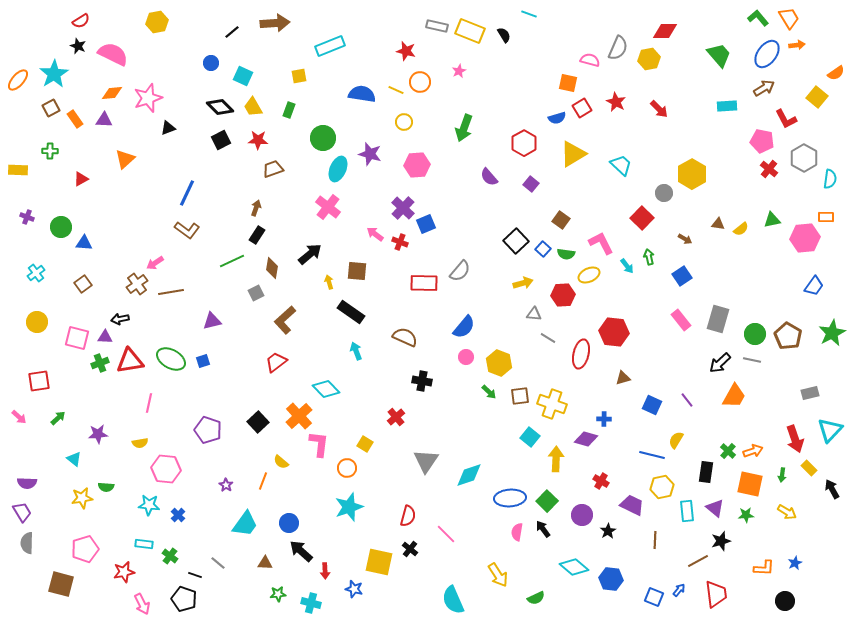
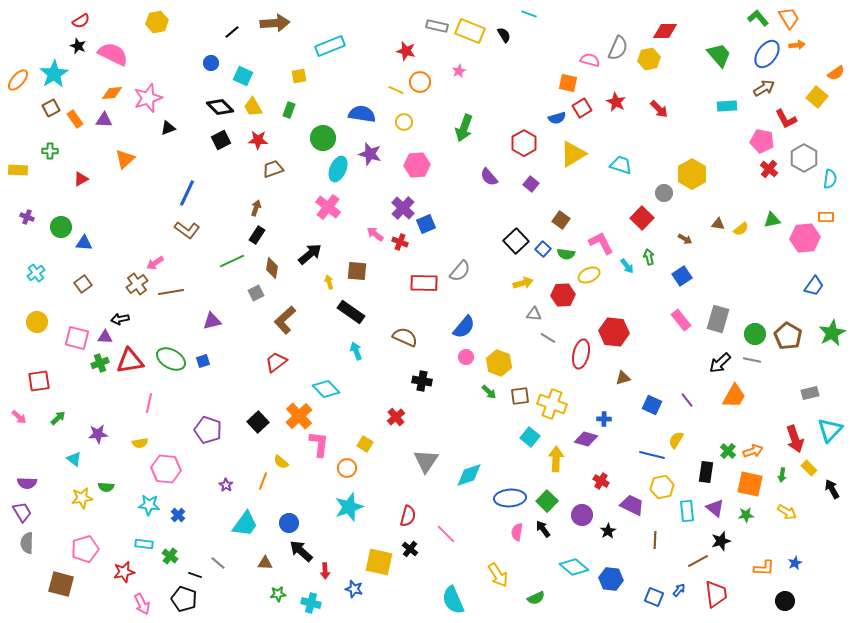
blue semicircle at (362, 94): moved 20 px down
cyan trapezoid at (621, 165): rotated 25 degrees counterclockwise
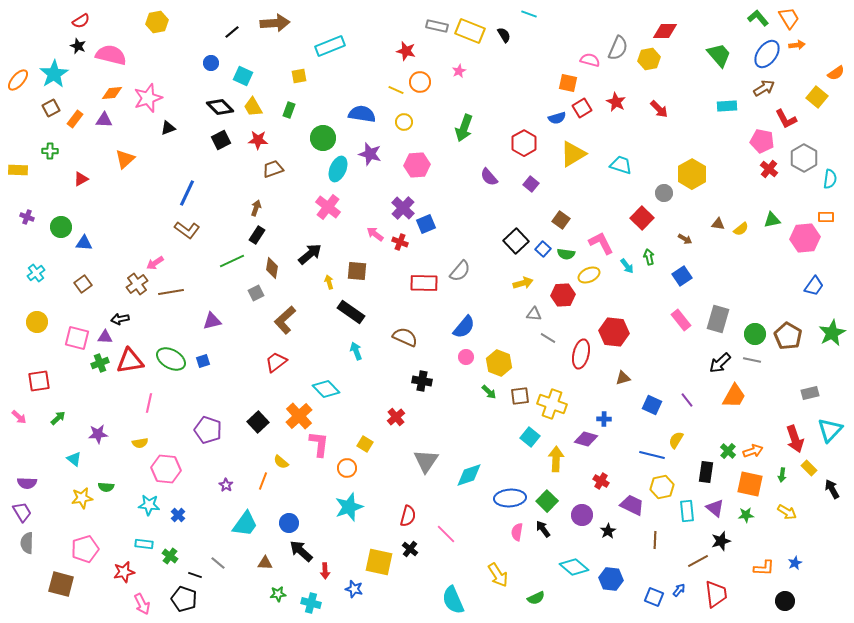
pink semicircle at (113, 54): moved 2 px left, 1 px down; rotated 12 degrees counterclockwise
orange rectangle at (75, 119): rotated 72 degrees clockwise
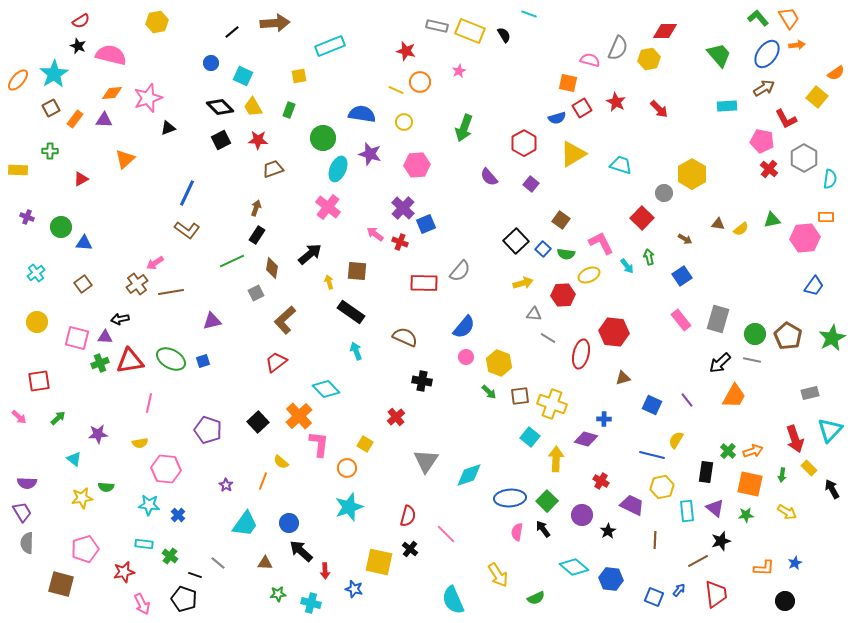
green star at (832, 333): moved 5 px down
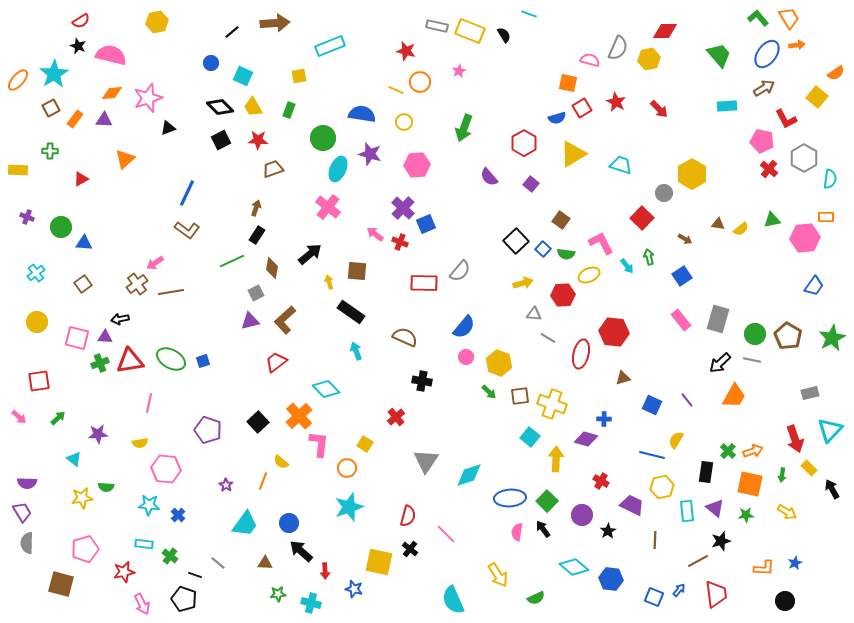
purple triangle at (212, 321): moved 38 px right
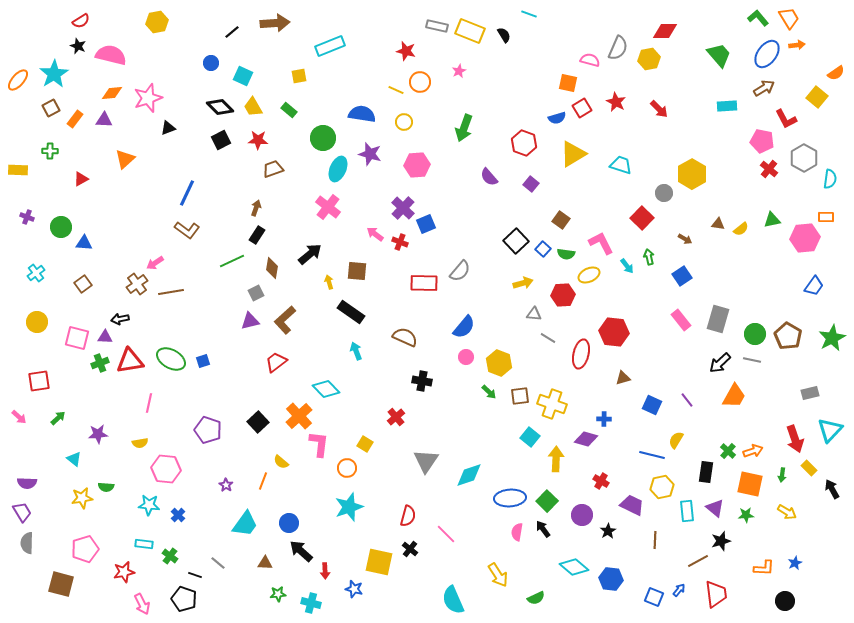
green rectangle at (289, 110): rotated 70 degrees counterclockwise
red hexagon at (524, 143): rotated 10 degrees counterclockwise
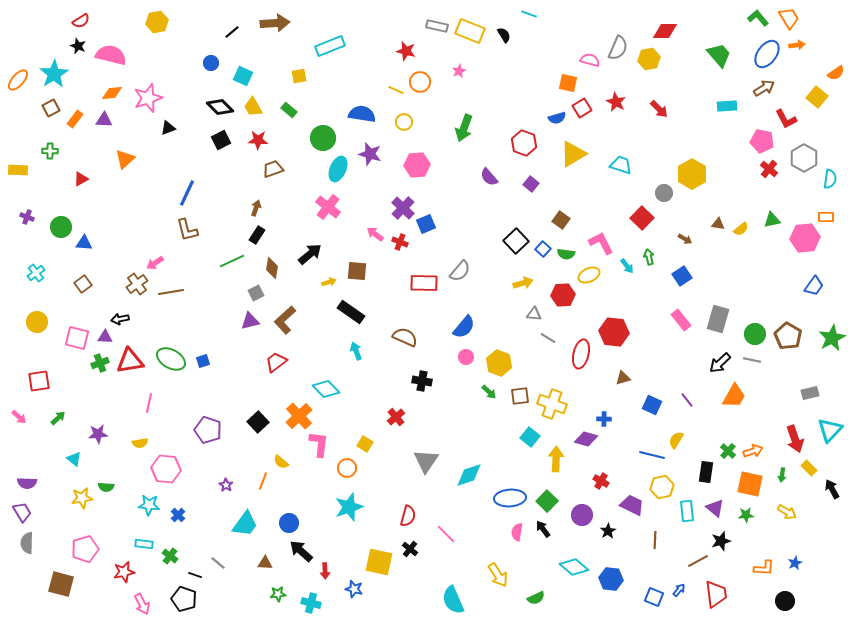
brown L-shape at (187, 230): rotated 40 degrees clockwise
yellow arrow at (329, 282): rotated 88 degrees clockwise
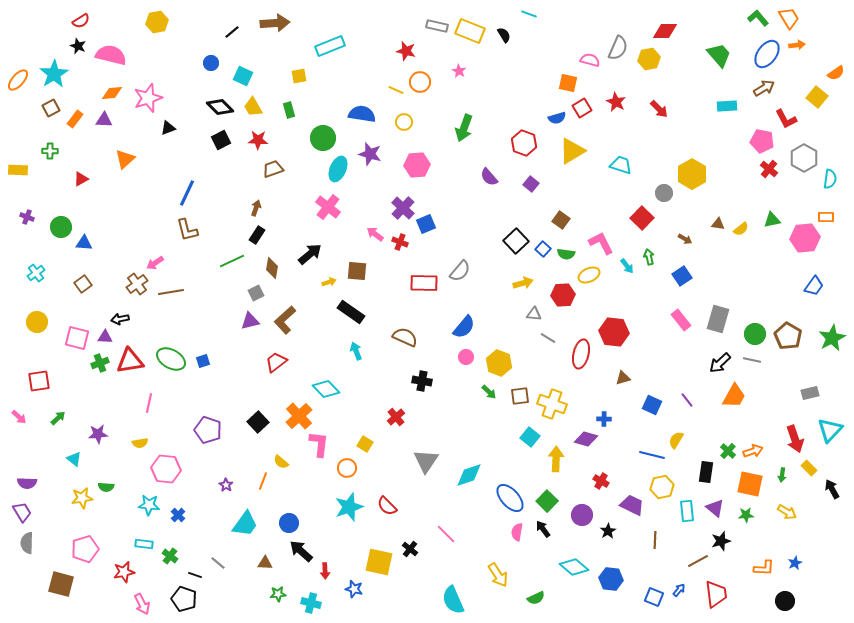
pink star at (459, 71): rotated 16 degrees counterclockwise
green rectangle at (289, 110): rotated 35 degrees clockwise
yellow triangle at (573, 154): moved 1 px left, 3 px up
blue ellipse at (510, 498): rotated 52 degrees clockwise
red semicircle at (408, 516): moved 21 px left, 10 px up; rotated 120 degrees clockwise
